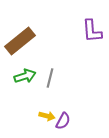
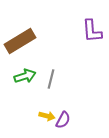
brown rectangle: rotated 8 degrees clockwise
gray line: moved 1 px right, 1 px down
purple semicircle: moved 1 px up
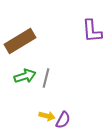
gray line: moved 5 px left, 1 px up
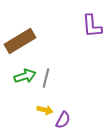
purple L-shape: moved 5 px up
yellow arrow: moved 2 px left, 6 px up
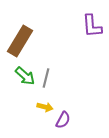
brown rectangle: rotated 28 degrees counterclockwise
green arrow: rotated 60 degrees clockwise
yellow arrow: moved 3 px up
